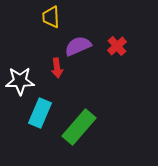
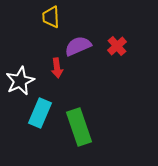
white star: rotated 24 degrees counterclockwise
green rectangle: rotated 60 degrees counterclockwise
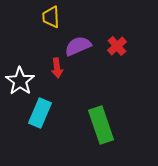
white star: rotated 12 degrees counterclockwise
green rectangle: moved 22 px right, 2 px up
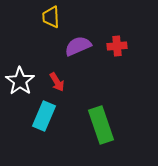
red cross: rotated 36 degrees clockwise
red arrow: moved 14 px down; rotated 24 degrees counterclockwise
cyan rectangle: moved 4 px right, 3 px down
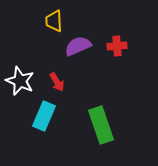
yellow trapezoid: moved 3 px right, 4 px down
white star: rotated 12 degrees counterclockwise
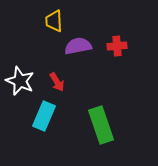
purple semicircle: rotated 12 degrees clockwise
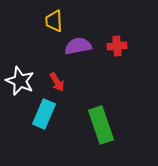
cyan rectangle: moved 2 px up
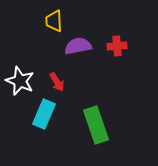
green rectangle: moved 5 px left
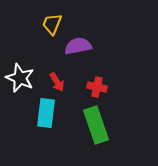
yellow trapezoid: moved 2 px left, 3 px down; rotated 25 degrees clockwise
red cross: moved 20 px left, 41 px down; rotated 18 degrees clockwise
white star: moved 3 px up
cyan rectangle: moved 2 px right, 1 px up; rotated 16 degrees counterclockwise
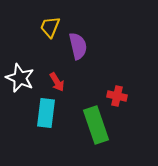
yellow trapezoid: moved 2 px left, 3 px down
purple semicircle: rotated 88 degrees clockwise
red cross: moved 20 px right, 9 px down
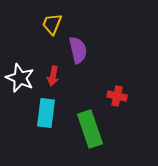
yellow trapezoid: moved 2 px right, 3 px up
purple semicircle: moved 4 px down
red arrow: moved 4 px left, 6 px up; rotated 42 degrees clockwise
green rectangle: moved 6 px left, 4 px down
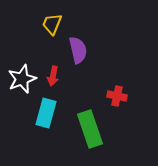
white star: moved 2 px right, 1 px down; rotated 28 degrees clockwise
cyan rectangle: rotated 8 degrees clockwise
